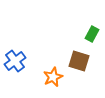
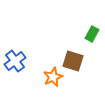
brown square: moved 6 px left
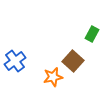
brown square: rotated 25 degrees clockwise
orange star: rotated 12 degrees clockwise
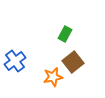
green rectangle: moved 27 px left
brown square: moved 1 px down; rotated 10 degrees clockwise
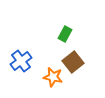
blue cross: moved 6 px right
orange star: rotated 24 degrees clockwise
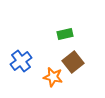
green rectangle: rotated 49 degrees clockwise
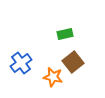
blue cross: moved 2 px down
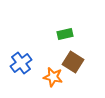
brown square: rotated 20 degrees counterclockwise
